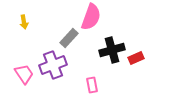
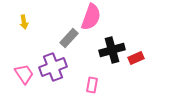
purple cross: moved 2 px down
pink rectangle: rotated 21 degrees clockwise
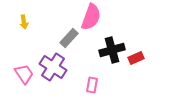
purple cross: rotated 36 degrees counterclockwise
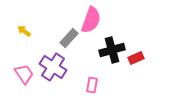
pink semicircle: moved 3 px down
yellow arrow: moved 9 px down; rotated 136 degrees clockwise
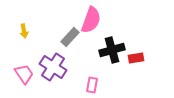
yellow arrow: rotated 136 degrees counterclockwise
gray rectangle: moved 1 px right, 1 px up
red rectangle: rotated 14 degrees clockwise
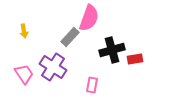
pink semicircle: moved 2 px left, 2 px up
red rectangle: moved 1 px left, 1 px down
